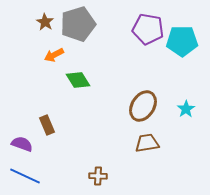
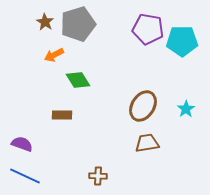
brown rectangle: moved 15 px right, 10 px up; rotated 66 degrees counterclockwise
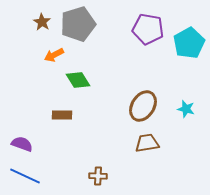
brown star: moved 3 px left
cyan pentagon: moved 7 px right, 2 px down; rotated 28 degrees counterclockwise
cyan star: rotated 24 degrees counterclockwise
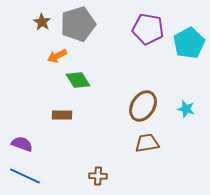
orange arrow: moved 3 px right, 1 px down
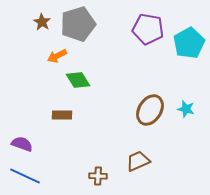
brown ellipse: moved 7 px right, 4 px down
brown trapezoid: moved 9 px left, 18 px down; rotated 15 degrees counterclockwise
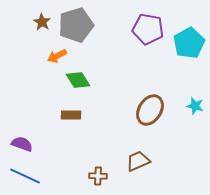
gray pentagon: moved 2 px left, 1 px down
cyan star: moved 9 px right, 3 px up
brown rectangle: moved 9 px right
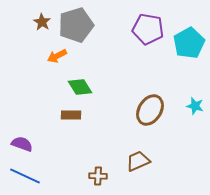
green diamond: moved 2 px right, 7 px down
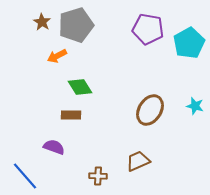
purple semicircle: moved 32 px right, 3 px down
blue line: rotated 24 degrees clockwise
